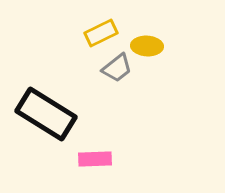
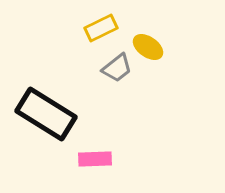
yellow rectangle: moved 5 px up
yellow ellipse: moved 1 px right, 1 px down; rotated 32 degrees clockwise
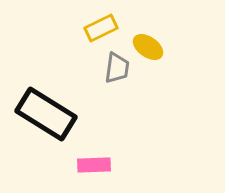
gray trapezoid: rotated 44 degrees counterclockwise
pink rectangle: moved 1 px left, 6 px down
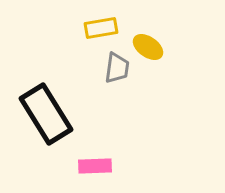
yellow rectangle: rotated 16 degrees clockwise
black rectangle: rotated 26 degrees clockwise
pink rectangle: moved 1 px right, 1 px down
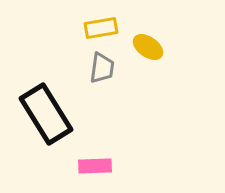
gray trapezoid: moved 15 px left
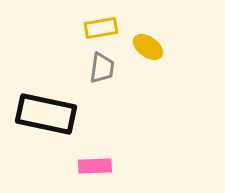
black rectangle: rotated 46 degrees counterclockwise
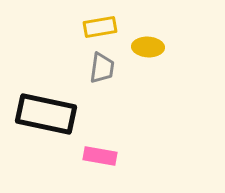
yellow rectangle: moved 1 px left, 1 px up
yellow ellipse: rotated 32 degrees counterclockwise
pink rectangle: moved 5 px right, 10 px up; rotated 12 degrees clockwise
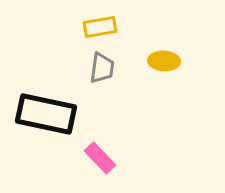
yellow ellipse: moved 16 px right, 14 px down
pink rectangle: moved 2 px down; rotated 36 degrees clockwise
